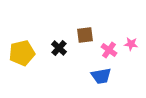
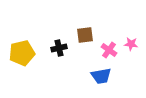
black cross: rotated 35 degrees clockwise
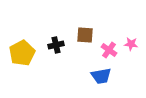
brown square: rotated 12 degrees clockwise
black cross: moved 3 px left, 3 px up
yellow pentagon: rotated 15 degrees counterclockwise
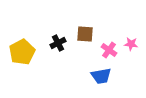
brown square: moved 1 px up
black cross: moved 2 px right, 2 px up; rotated 14 degrees counterclockwise
yellow pentagon: moved 1 px up
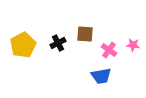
pink star: moved 2 px right, 1 px down
yellow pentagon: moved 1 px right, 7 px up
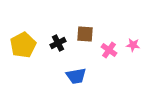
blue trapezoid: moved 25 px left
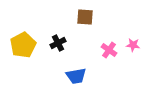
brown square: moved 17 px up
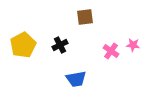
brown square: rotated 12 degrees counterclockwise
black cross: moved 2 px right, 2 px down
pink cross: moved 2 px right, 1 px down
blue trapezoid: moved 3 px down
